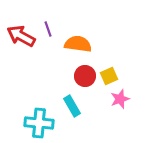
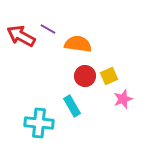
purple line: rotated 42 degrees counterclockwise
pink star: moved 3 px right
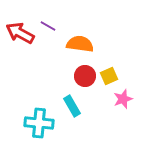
purple line: moved 3 px up
red arrow: moved 1 px left, 3 px up
orange semicircle: moved 2 px right
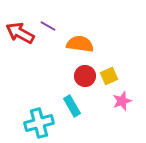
pink star: moved 1 px left, 2 px down
cyan cross: rotated 20 degrees counterclockwise
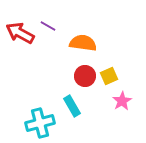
orange semicircle: moved 3 px right, 1 px up
pink star: rotated 12 degrees counterclockwise
cyan cross: moved 1 px right
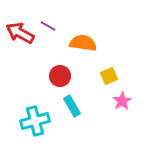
red circle: moved 25 px left
cyan cross: moved 5 px left, 2 px up
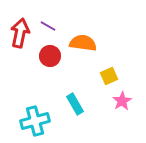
red arrow: rotated 72 degrees clockwise
red circle: moved 10 px left, 20 px up
cyan rectangle: moved 3 px right, 2 px up
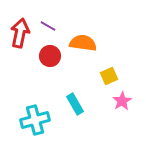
cyan cross: moved 1 px up
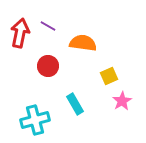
red circle: moved 2 px left, 10 px down
